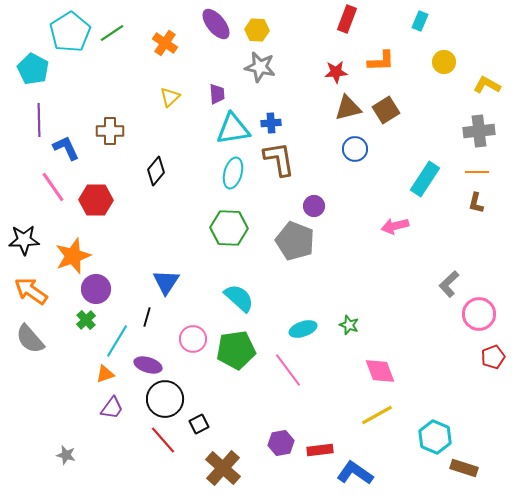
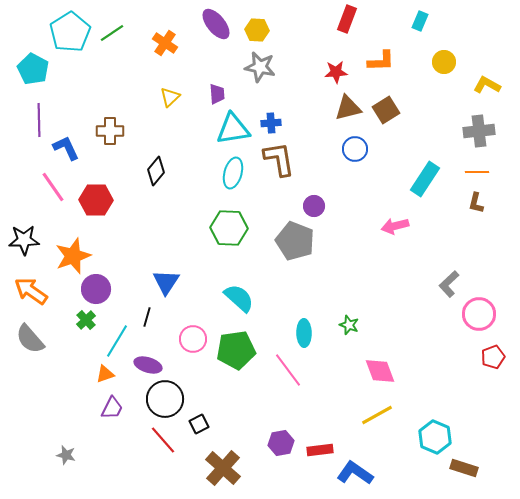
cyan ellipse at (303, 329): moved 1 px right, 4 px down; rotated 72 degrees counterclockwise
purple trapezoid at (112, 408): rotated 10 degrees counterclockwise
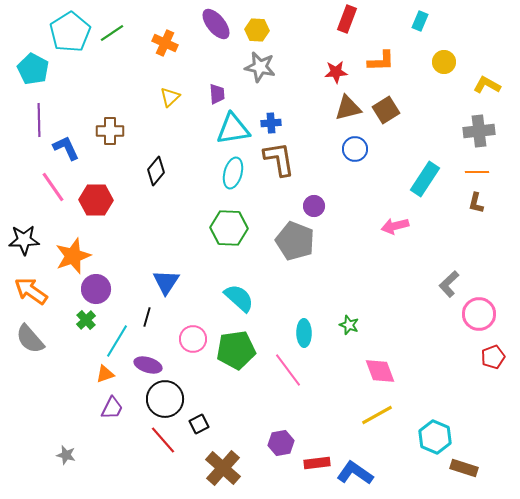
orange cross at (165, 43): rotated 10 degrees counterclockwise
red rectangle at (320, 450): moved 3 px left, 13 px down
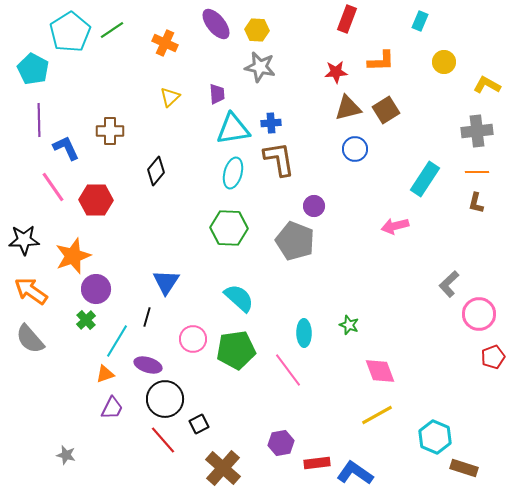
green line at (112, 33): moved 3 px up
gray cross at (479, 131): moved 2 px left
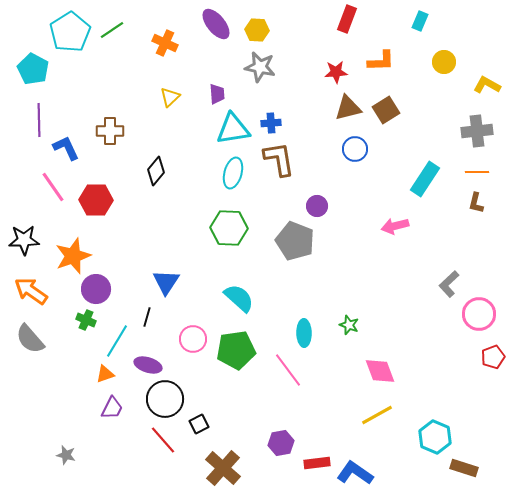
purple circle at (314, 206): moved 3 px right
green cross at (86, 320): rotated 24 degrees counterclockwise
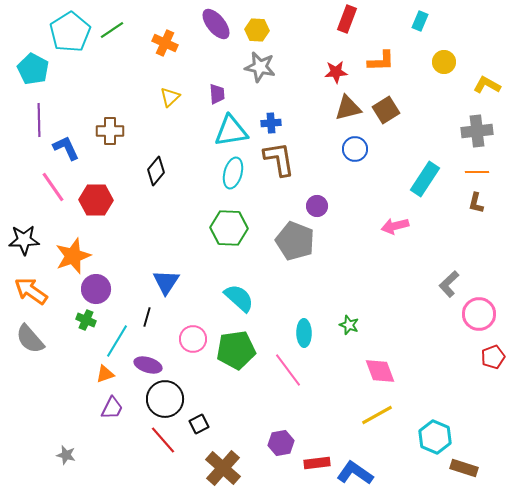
cyan triangle at (233, 129): moved 2 px left, 2 px down
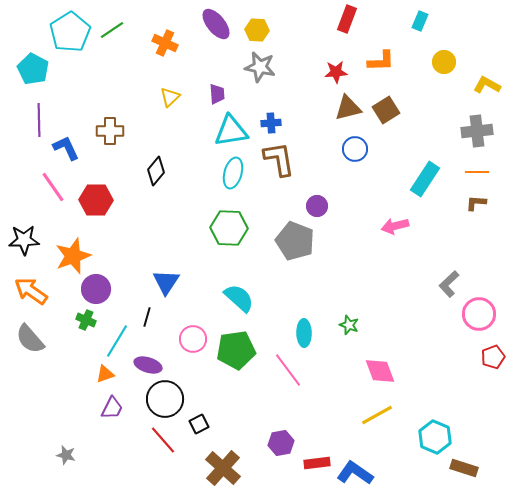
brown L-shape at (476, 203): rotated 80 degrees clockwise
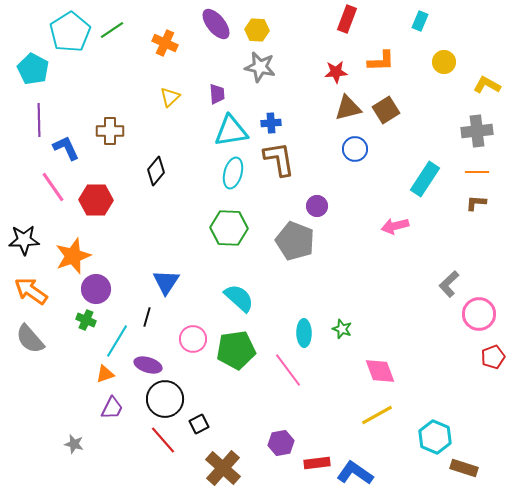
green star at (349, 325): moved 7 px left, 4 px down
gray star at (66, 455): moved 8 px right, 11 px up
